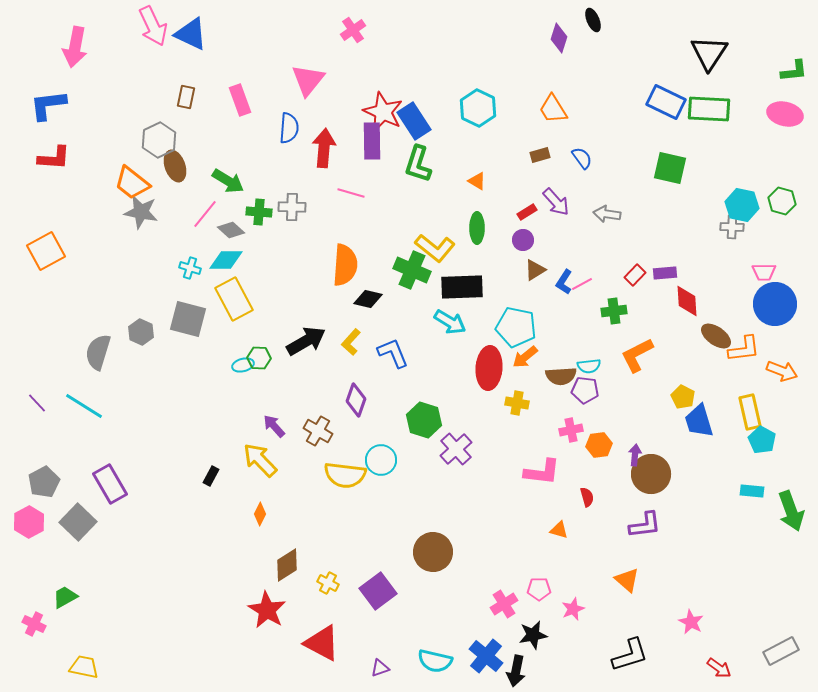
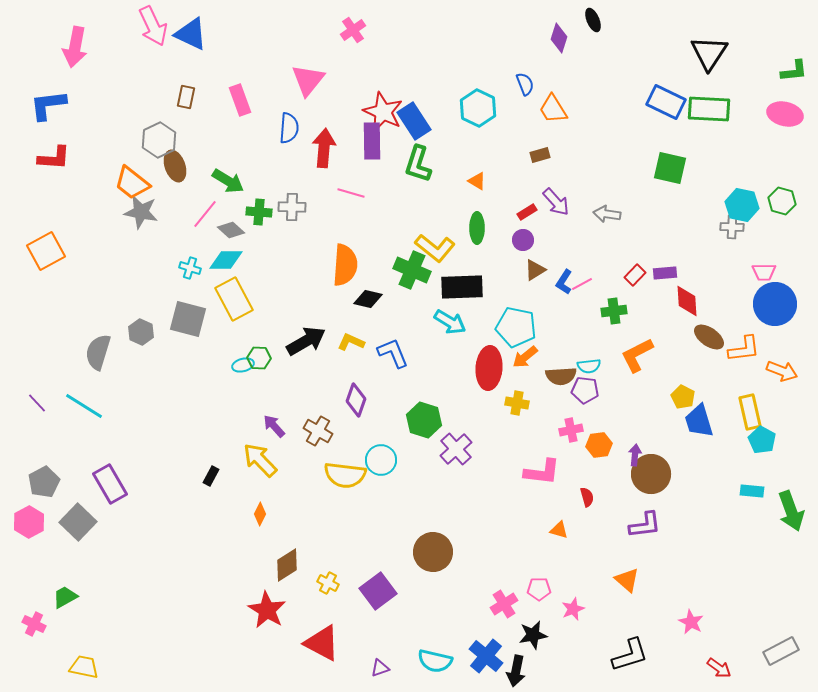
blue semicircle at (582, 158): moved 57 px left, 74 px up; rotated 15 degrees clockwise
brown ellipse at (716, 336): moved 7 px left, 1 px down
yellow L-shape at (351, 342): rotated 72 degrees clockwise
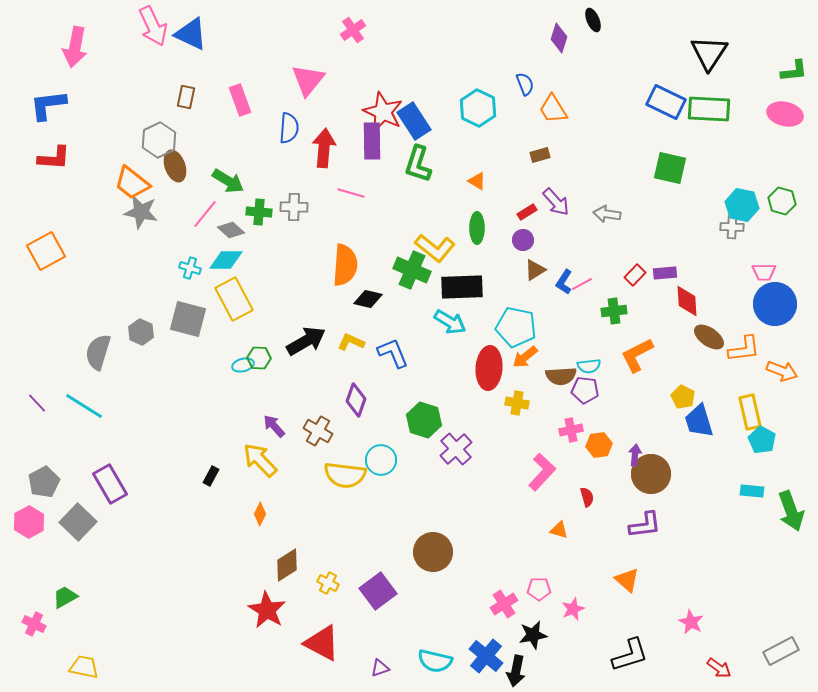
gray cross at (292, 207): moved 2 px right
pink L-shape at (542, 472): rotated 54 degrees counterclockwise
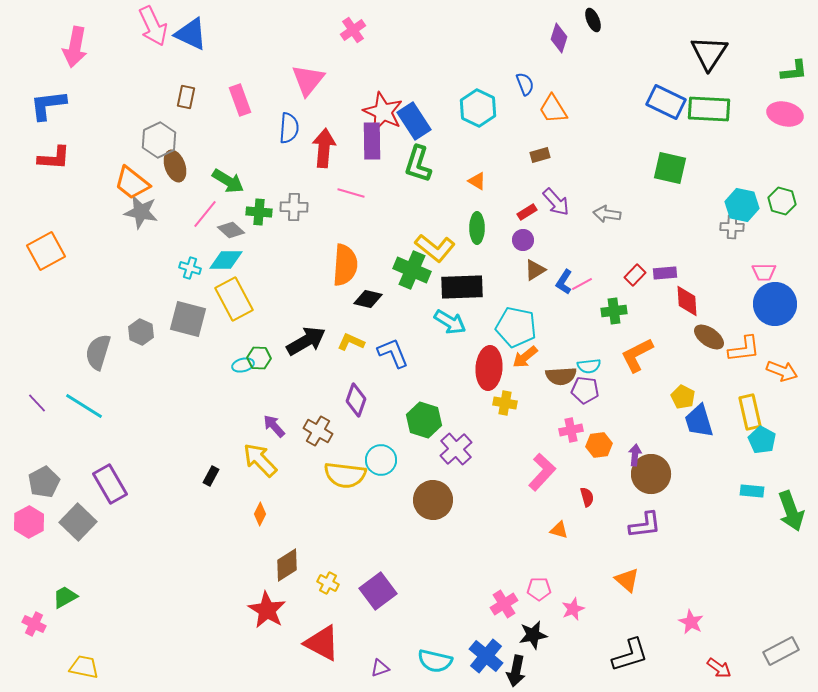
yellow cross at (517, 403): moved 12 px left
brown circle at (433, 552): moved 52 px up
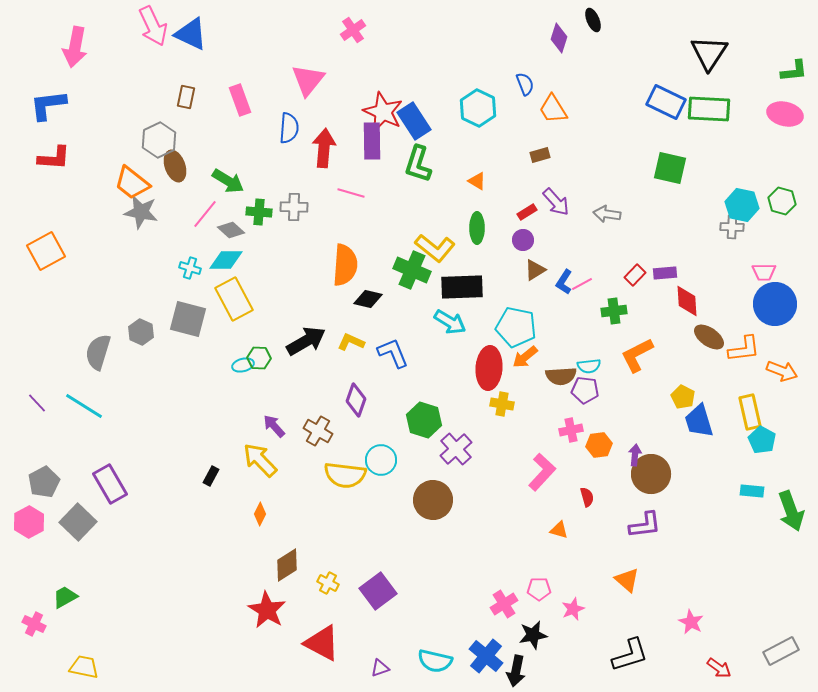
yellow cross at (505, 403): moved 3 px left, 1 px down
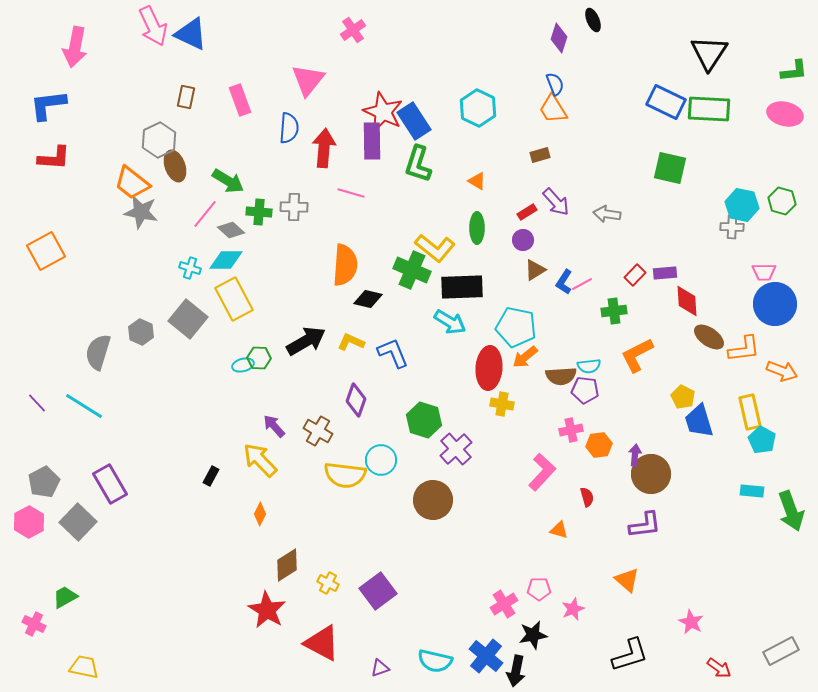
blue semicircle at (525, 84): moved 30 px right
gray square at (188, 319): rotated 24 degrees clockwise
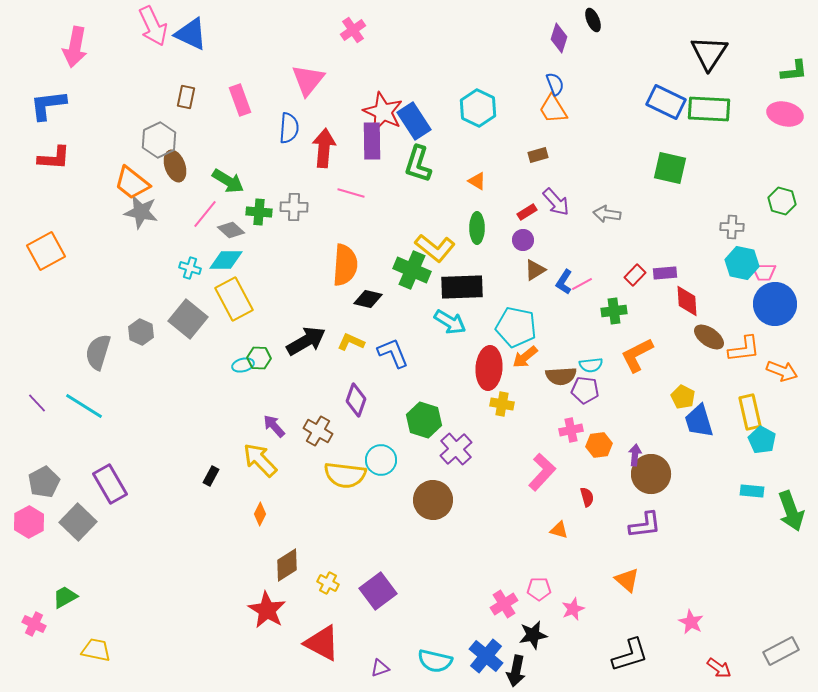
brown rectangle at (540, 155): moved 2 px left
cyan hexagon at (742, 205): moved 58 px down
cyan semicircle at (589, 366): moved 2 px right, 1 px up
yellow trapezoid at (84, 667): moved 12 px right, 17 px up
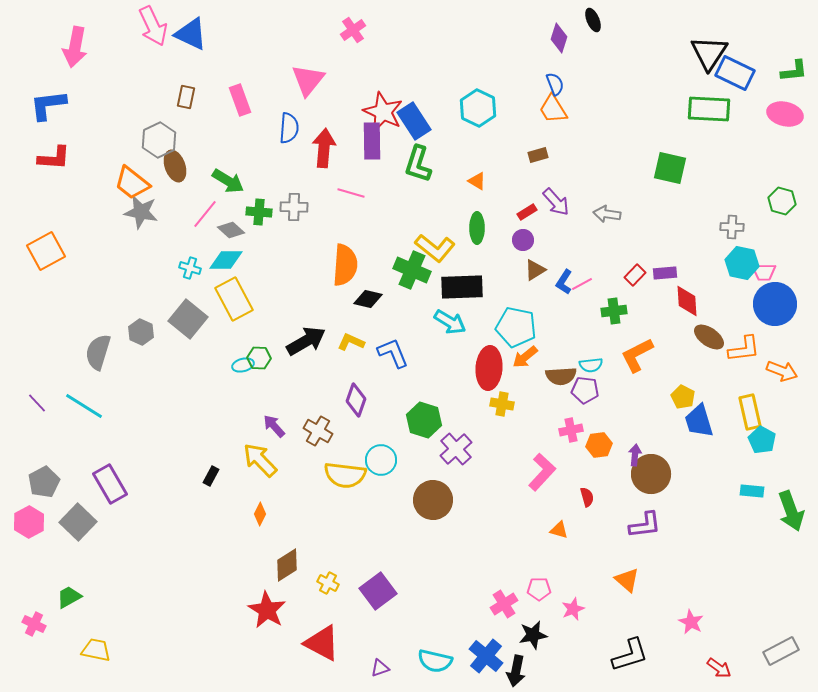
blue rectangle at (666, 102): moved 69 px right, 29 px up
green trapezoid at (65, 597): moved 4 px right
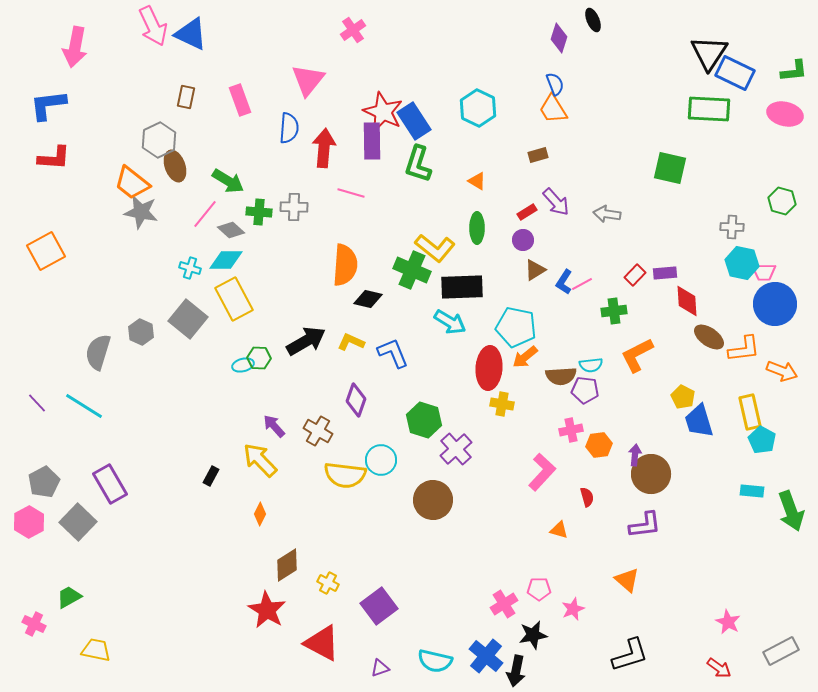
purple square at (378, 591): moved 1 px right, 15 px down
pink star at (691, 622): moved 37 px right
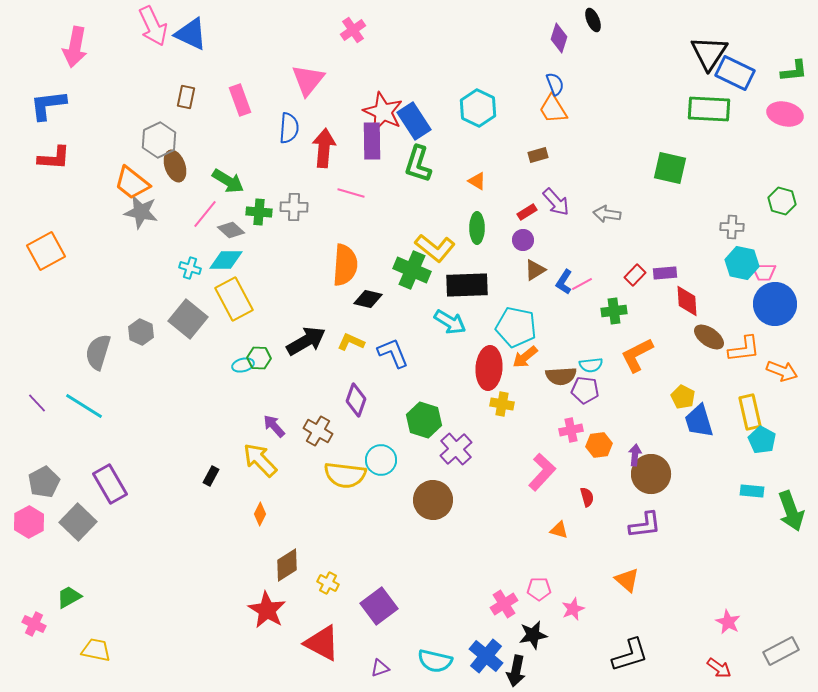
black rectangle at (462, 287): moved 5 px right, 2 px up
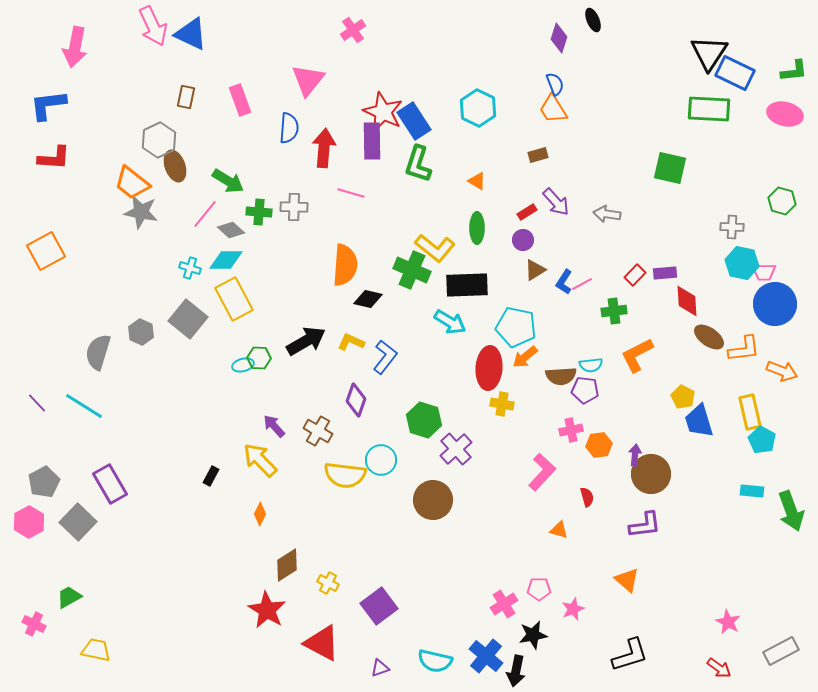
blue L-shape at (393, 353): moved 8 px left, 4 px down; rotated 60 degrees clockwise
